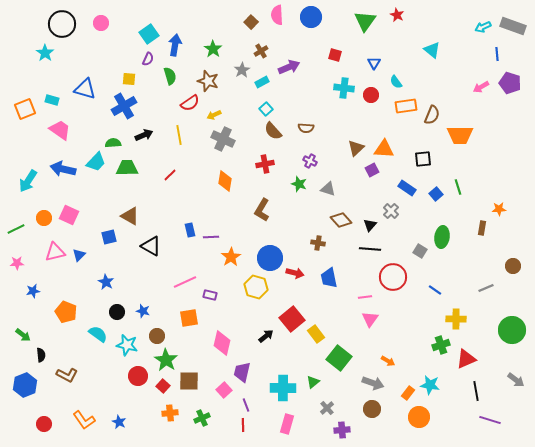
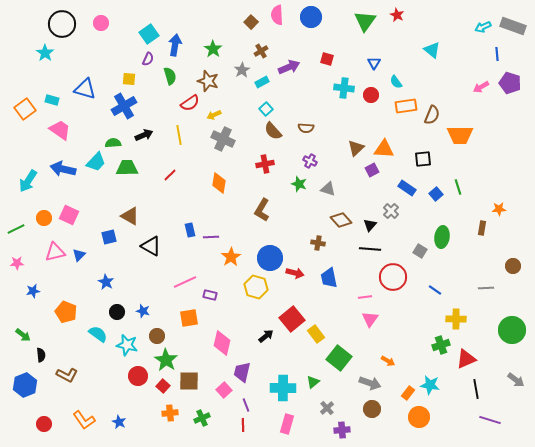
red square at (335, 55): moved 8 px left, 4 px down
orange square at (25, 109): rotated 15 degrees counterclockwise
orange diamond at (225, 181): moved 6 px left, 2 px down
gray line at (486, 288): rotated 21 degrees clockwise
gray arrow at (373, 383): moved 3 px left
black line at (476, 391): moved 2 px up
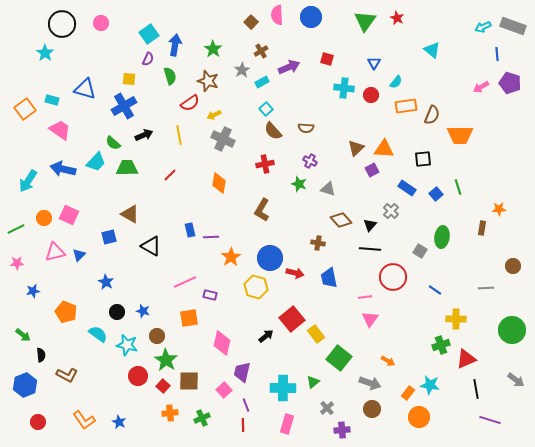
red star at (397, 15): moved 3 px down
cyan semicircle at (396, 82): rotated 104 degrees counterclockwise
green semicircle at (113, 143): rotated 133 degrees counterclockwise
brown triangle at (130, 216): moved 2 px up
red circle at (44, 424): moved 6 px left, 2 px up
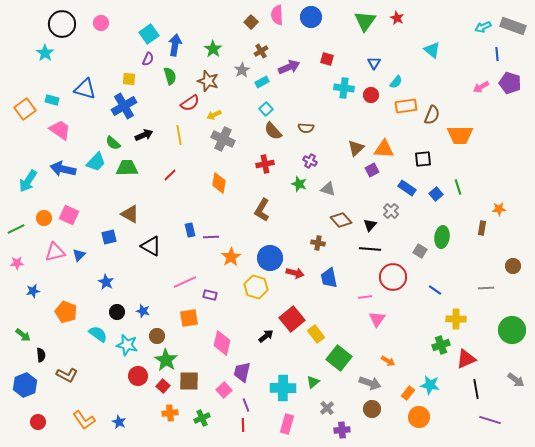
pink triangle at (370, 319): moved 7 px right
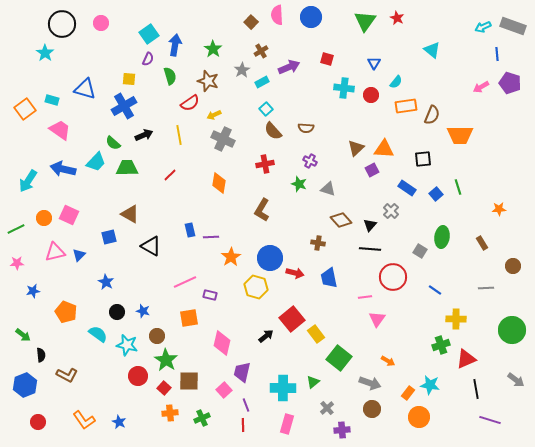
brown rectangle at (482, 228): moved 15 px down; rotated 40 degrees counterclockwise
red square at (163, 386): moved 1 px right, 2 px down
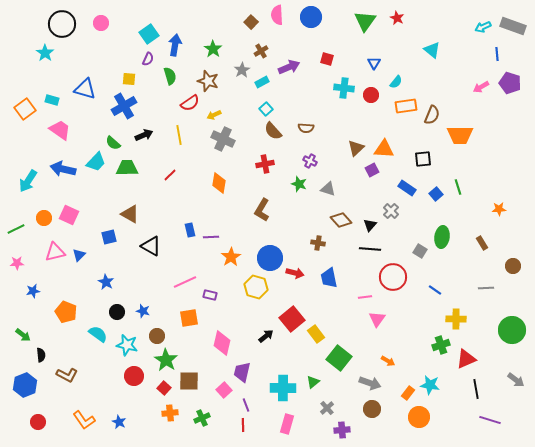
red circle at (138, 376): moved 4 px left
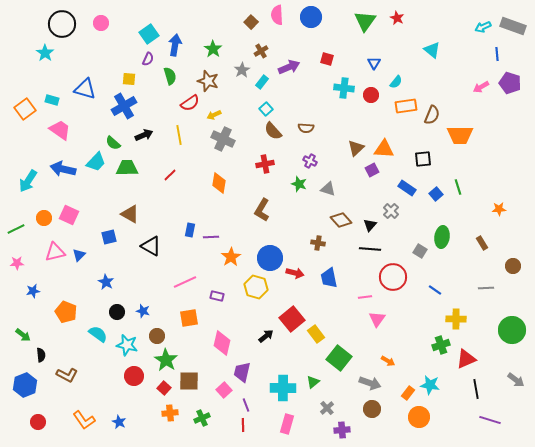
cyan rectangle at (262, 82): rotated 24 degrees counterclockwise
blue rectangle at (190, 230): rotated 24 degrees clockwise
purple rectangle at (210, 295): moved 7 px right, 1 px down
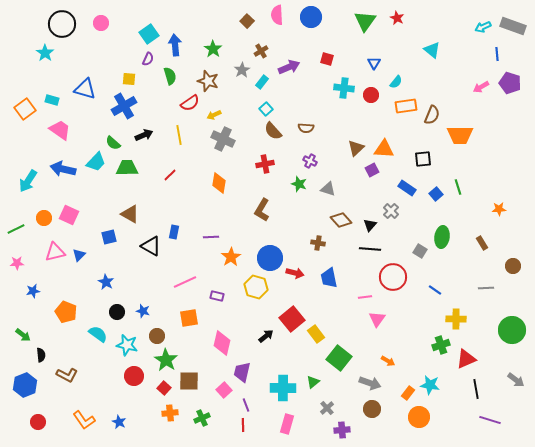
brown square at (251, 22): moved 4 px left, 1 px up
blue arrow at (175, 45): rotated 15 degrees counterclockwise
blue rectangle at (190, 230): moved 16 px left, 2 px down
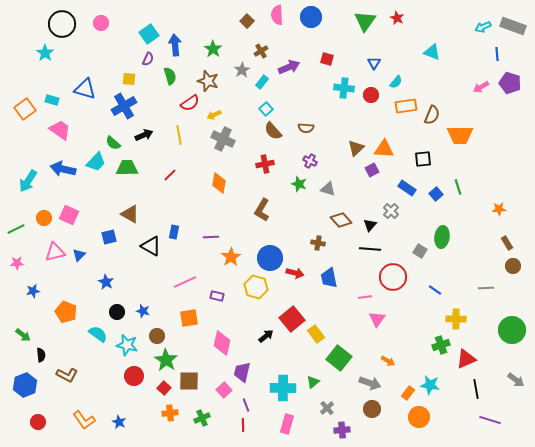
cyan triangle at (432, 50): moved 2 px down; rotated 18 degrees counterclockwise
brown rectangle at (482, 243): moved 25 px right
